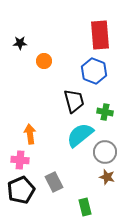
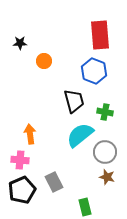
black pentagon: moved 1 px right
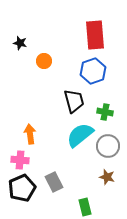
red rectangle: moved 5 px left
black star: rotated 16 degrees clockwise
blue hexagon: moved 1 px left; rotated 20 degrees clockwise
gray circle: moved 3 px right, 6 px up
black pentagon: moved 2 px up
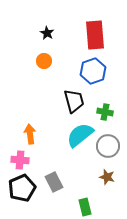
black star: moved 27 px right, 10 px up; rotated 16 degrees clockwise
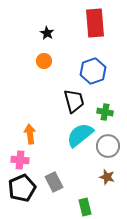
red rectangle: moved 12 px up
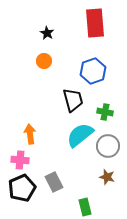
black trapezoid: moved 1 px left, 1 px up
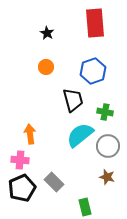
orange circle: moved 2 px right, 6 px down
gray rectangle: rotated 18 degrees counterclockwise
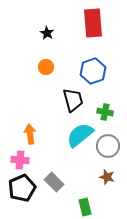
red rectangle: moved 2 px left
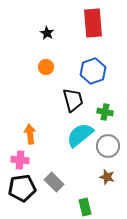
black pentagon: rotated 16 degrees clockwise
